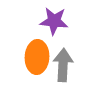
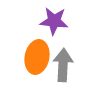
orange ellipse: rotated 8 degrees clockwise
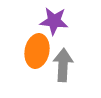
orange ellipse: moved 6 px up
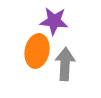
gray arrow: moved 2 px right, 1 px up
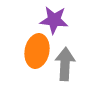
purple star: moved 1 px up
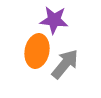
gray arrow: rotated 36 degrees clockwise
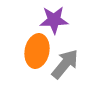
purple star: rotated 8 degrees counterclockwise
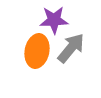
gray arrow: moved 6 px right, 16 px up
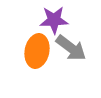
gray arrow: rotated 88 degrees clockwise
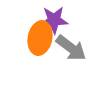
orange ellipse: moved 3 px right, 13 px up
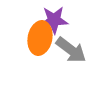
gray arrow: moved 2 px down
